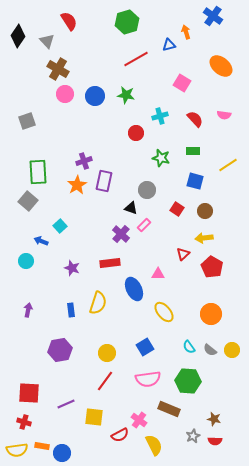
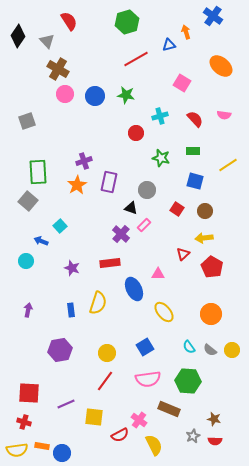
purple rectangle at (104, 181): moved 5 px right, 1 px down
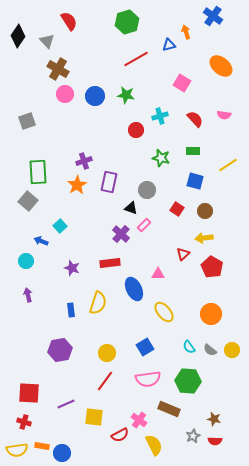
red circle at (136, 133): moved 3 px up
purple arrow at (28, 310): moved 15 px up; rotated 24 degrees counterclockwise
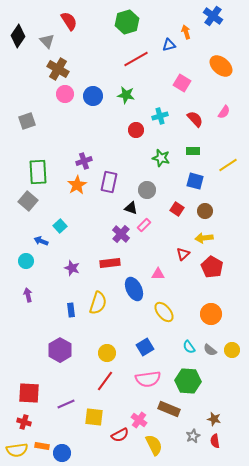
blue circle at (95, 96): moved 2 px left
pink semicircle at (224, 115): moved 3 px up; rotated 64 degrees counterclockwise
purple hexagon at (60, 350): rotated 20 degrees counterclockwise
red semicircle at (215, 441): rotated 80 degrees clockwise
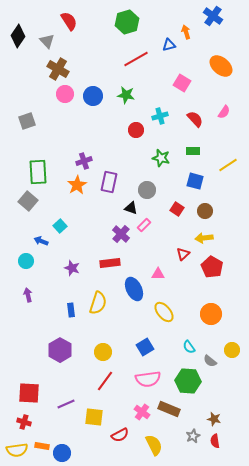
gray semicircle at (210, 350): moved 11 px down
yellow circle at (107, 353): moved 4 px left, 1 px up
pink cross at (139, 420): moved 3 px right, 8 px up
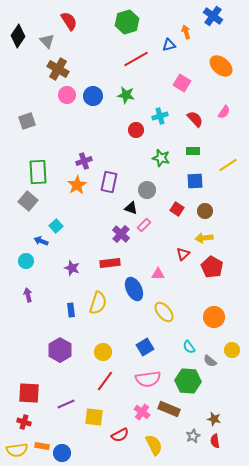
pink circle at (65, 94): moved 2 px right, 1 px down
blue square at (195, 181): rotated 18 degrees counterclockwise
cyan square at (60, 226): moved 4 px left
orange circle at (211, 314): moved 3 px right, 3 px down
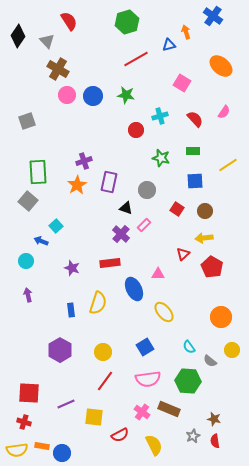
black triangle at (131, 208): moved 5 px left
orange circle at (214, 317): moved 7 px right
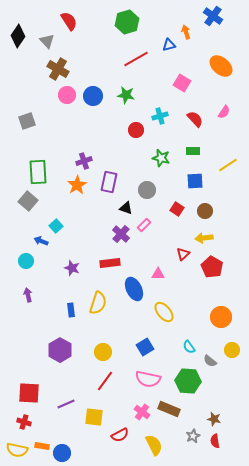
pink semicircle at (148, 379): rotated 20 degrees clockwise
yellow semicircle at (17, 450): rotated 20 degrees clockwise
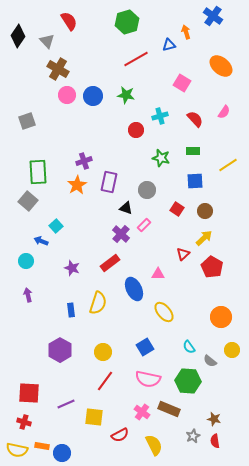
yellow arrow at (204, 238): rotated 144 degrees clockwise
red rectangle at (110, 263): rotated 30 degrees counterclockwise
